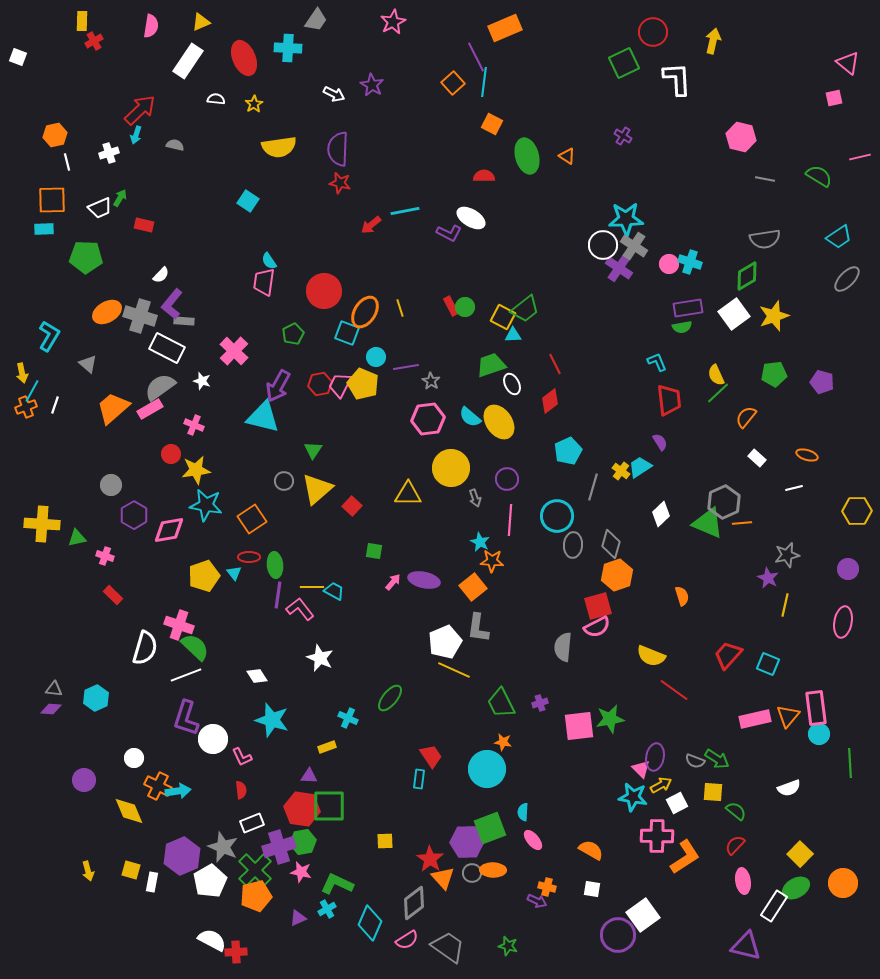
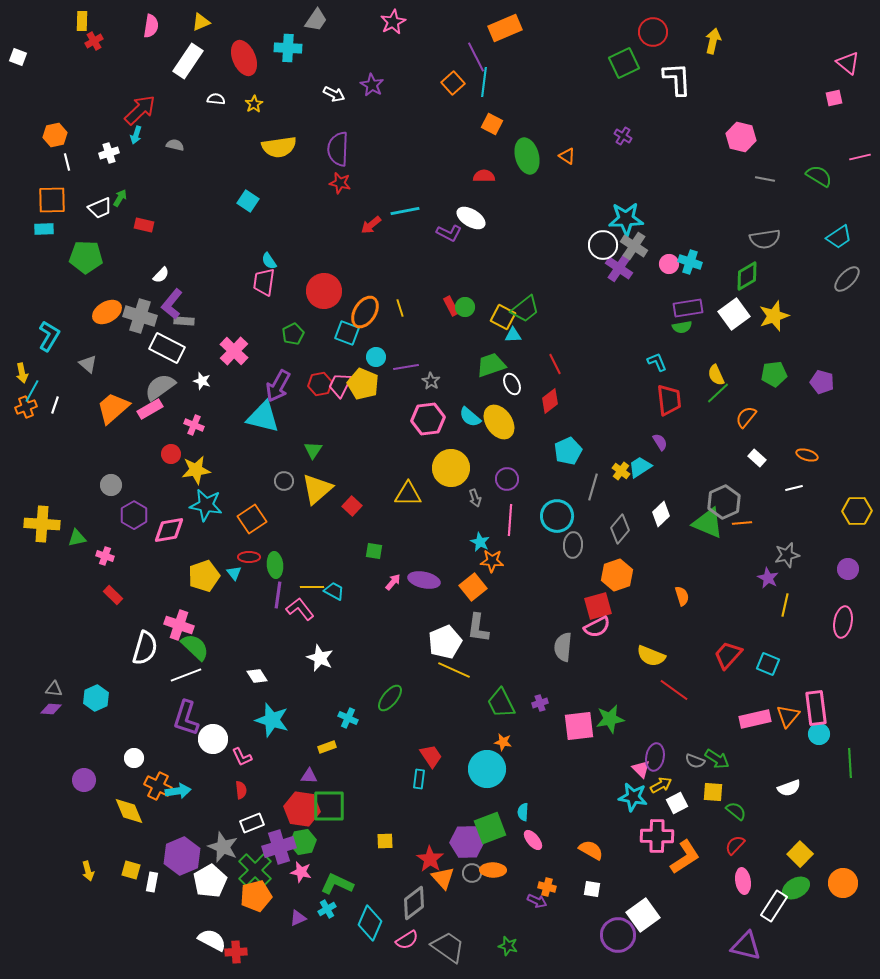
gray diamond at (611, 544): moved 9 px right, 15 px up; rotated 24 degrees clockwise
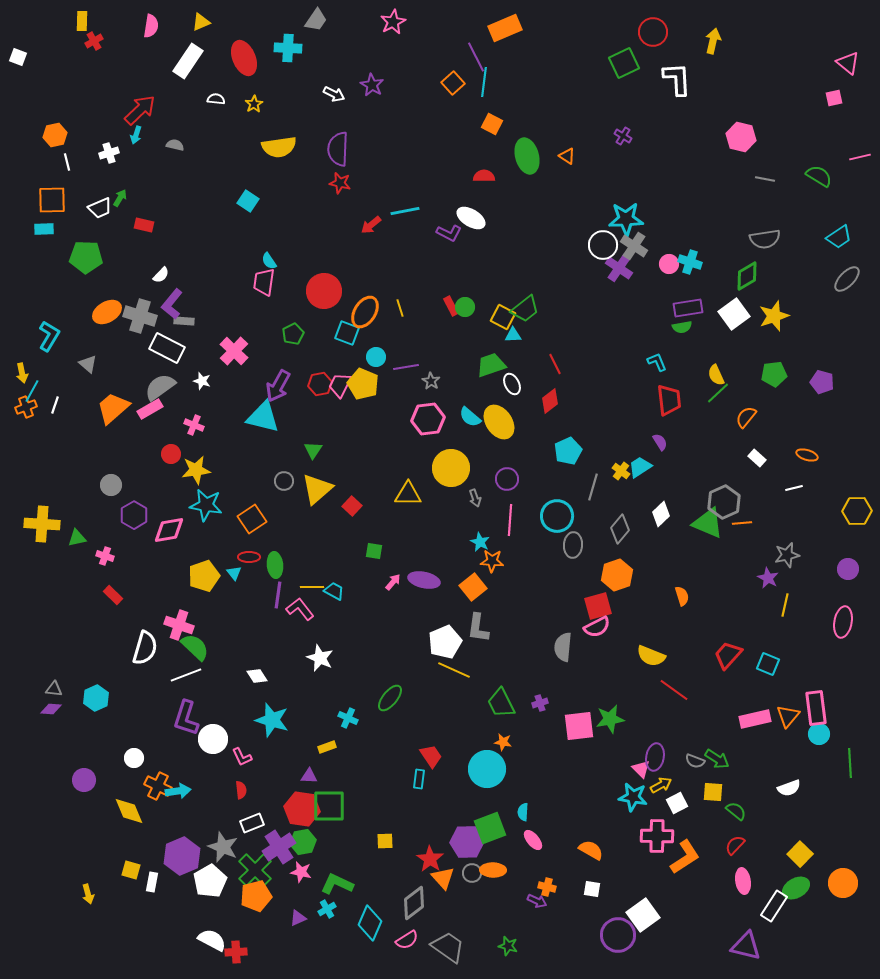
purple cross at (279, 847): rotated 16 degrees counterclockwise
yellow arrow at (88, 871): moved 23 px down
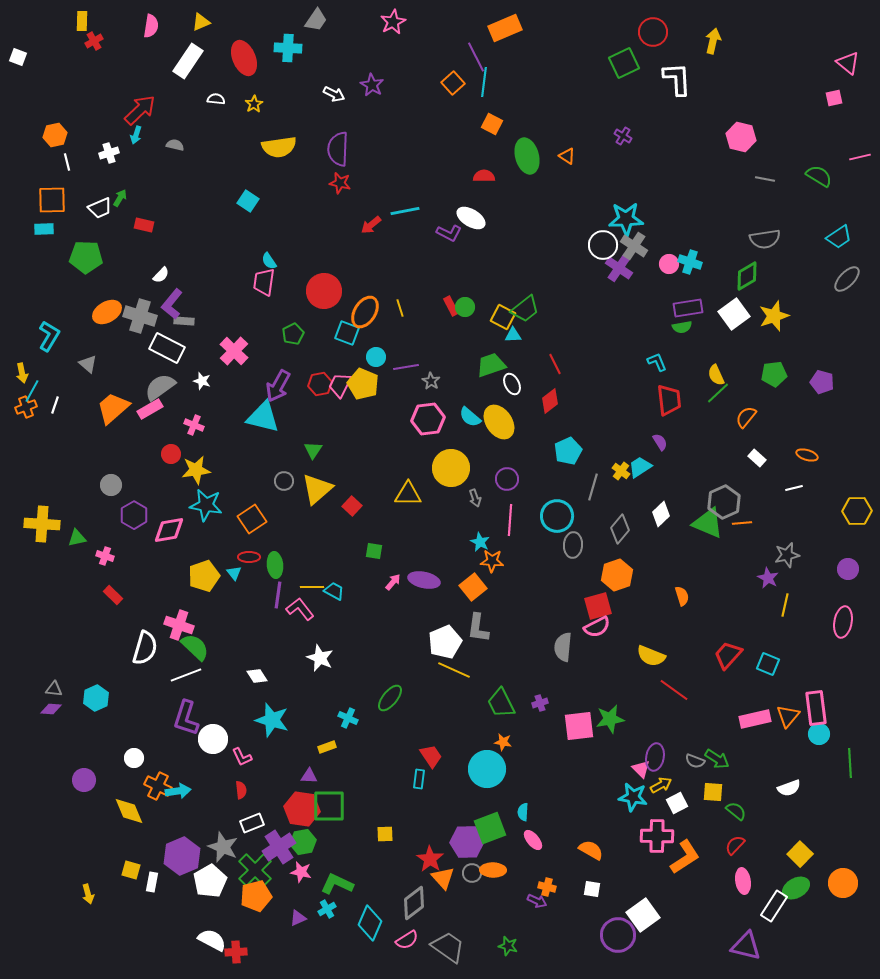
yellow square at (385, 841): moved 7 px up
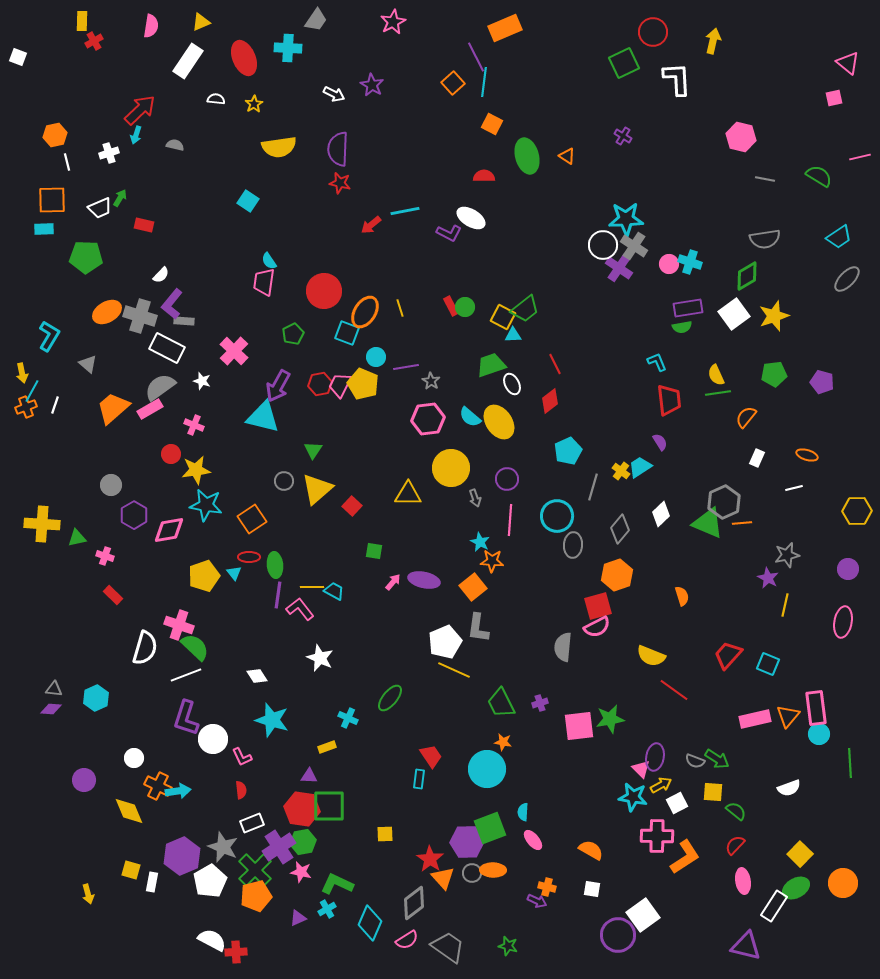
green line at (718, 393): rotated 35 degrees clockwise
white rectangle at (757, 458): rotated 72 degrees clockwise
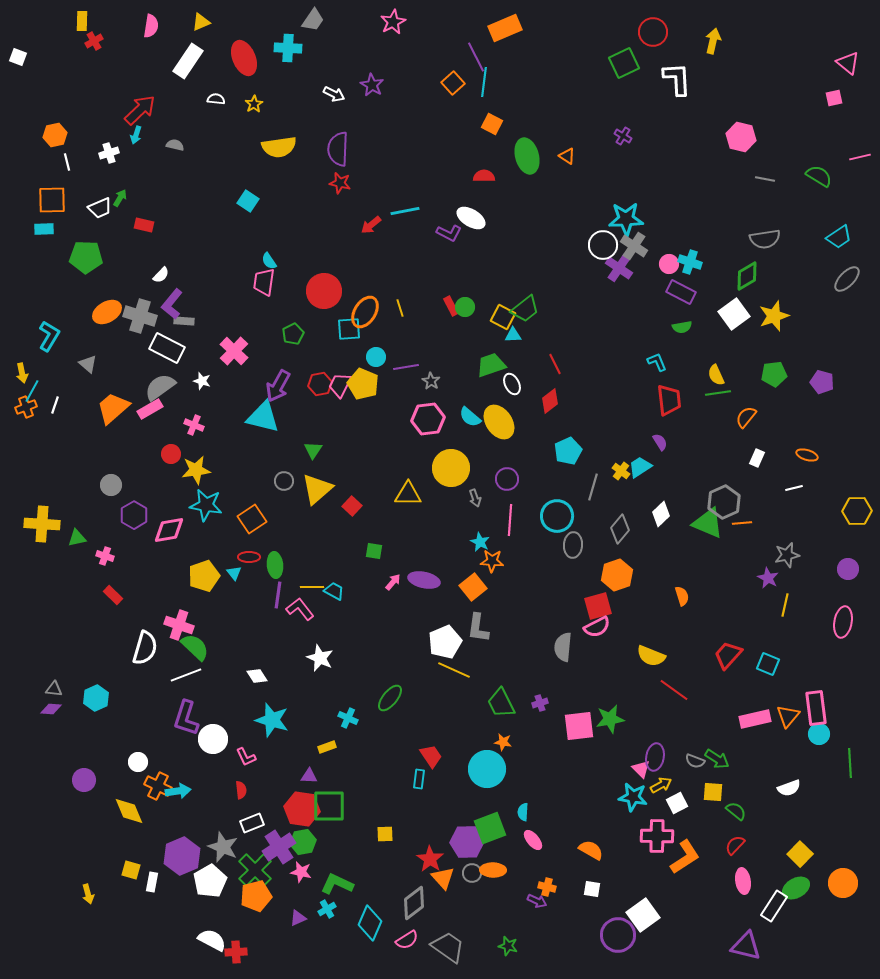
gray trapezoid at (316, 20): moved 3 px left
purple rectangle at (688, 308): moved 7 px left, 16 px up; rotated 36 degrees clockwise
cyan square at (347, 333): moved 2 px right, 4 px up; rotated 25 degrees counterclockwise
pink L-shape at (242, 757): moved 4 px right
white circle at (134, 758): moved 4 px right, 4 px down
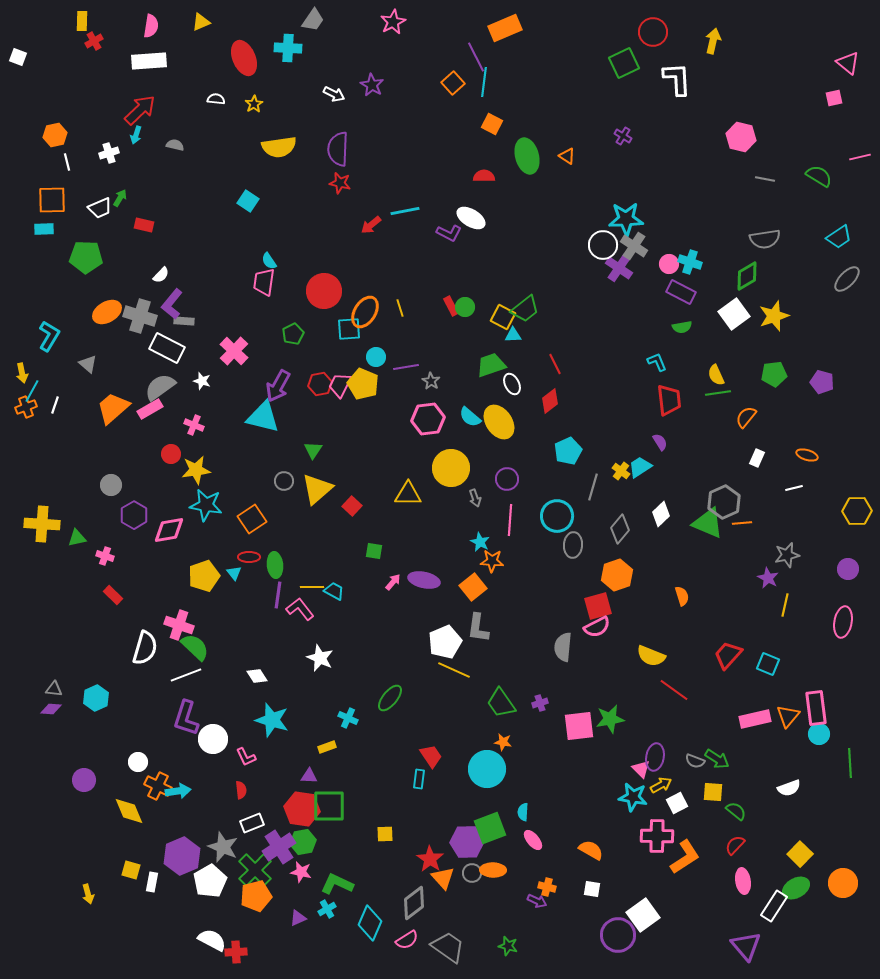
white rectangle at (188, 61): moved 39 px left; rotated 52 degrees clockwise
green trapezoid at (501, 703): rotated 8 degrees counterclockwise
purple triangle at (746, 946): rotated 36 degrees clockwise
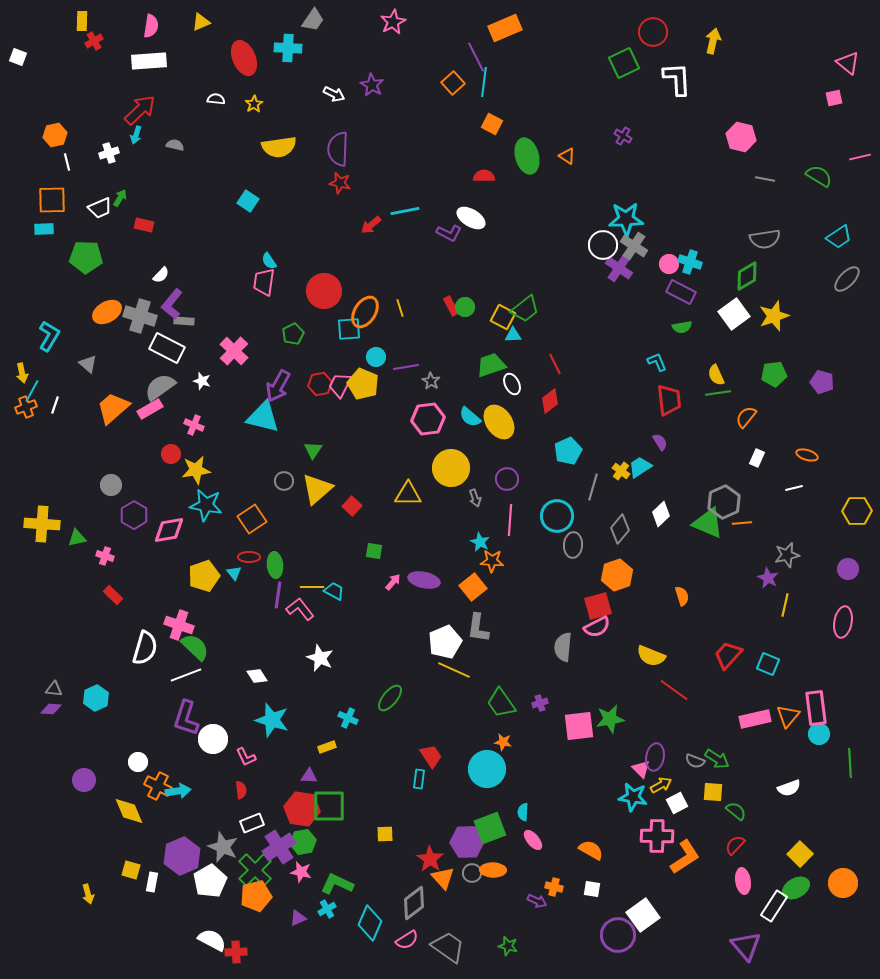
orange cross at (547, 887): moved 7 px right
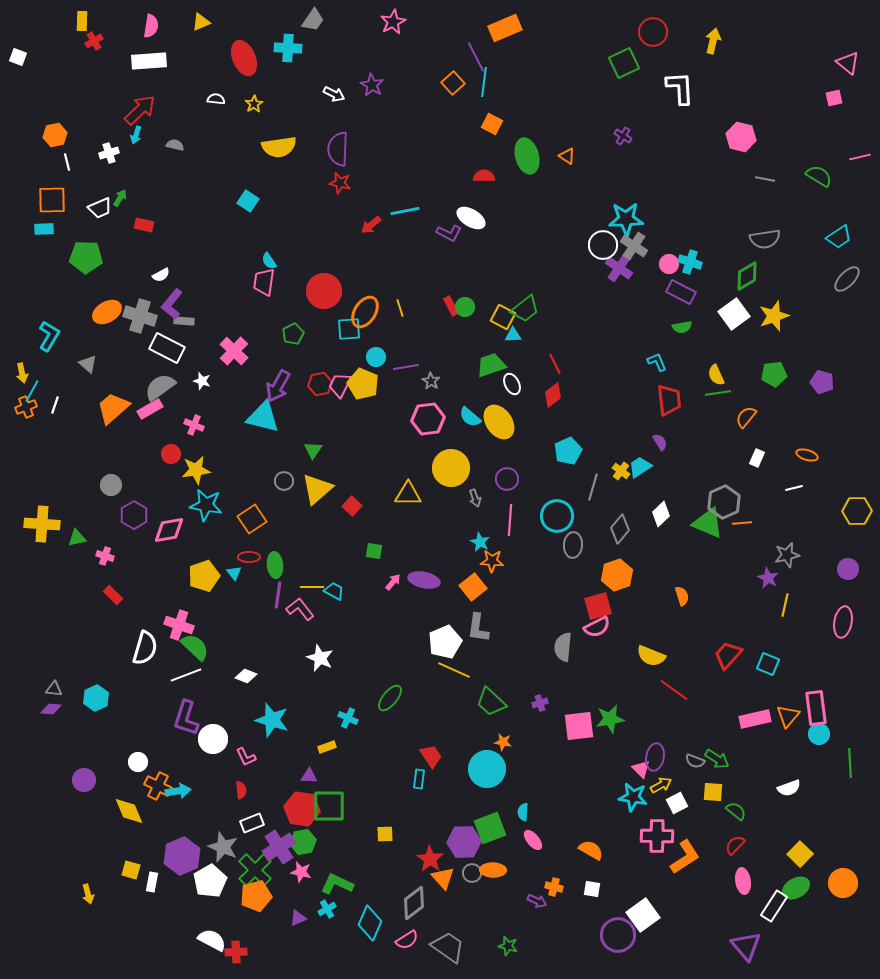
white L-shape at (677, 79): moved 3 px right, 9 px down
white semicircle at (161, 275): rotated 18 degrees clockwise
red diamond at (550, 401): moved 3 px right, 6 px up
white diamond at (257, 676): moved 11 px left; rotated 35 degrees counterclockwise
green trapezoid at (501, 703): moved 10 px left, 1 px up; rotated 12 degrees counterclockwise
purple hexagon at (467, 842): moved 3 px left
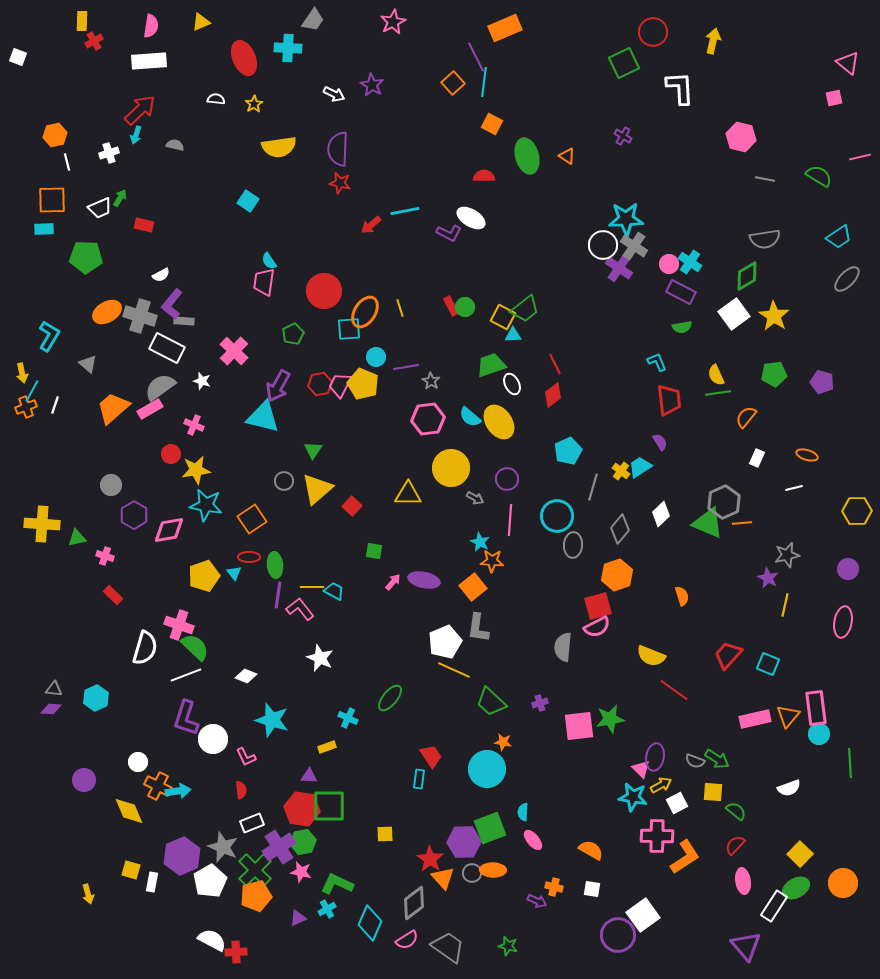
cyan cross at (690, 262): rotated 15 degrees clockwise
yellow star at (774, 316): rotated 20 degrees counterclockwise
gray arrow at (475, 498): rotated 42 degrees counterclockwise
